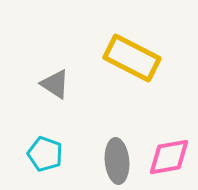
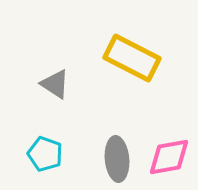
gray ellipse: moved 2 px up
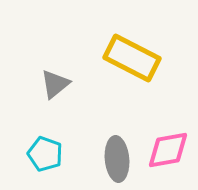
gray triangle: rotated 48 degrees clockwise
pink diamond: moved 1 px left, 7 px up
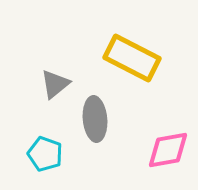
gray ellipse: moved 22 px left, 40 px up
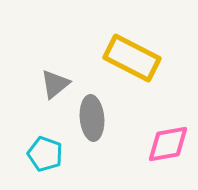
gray ellipse: moved 3 px left, 1 px up
pink diamond: moved 6 px up
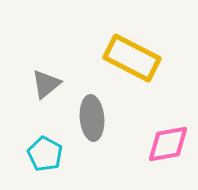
gray triangle: moved 9 px left
cyan pentagon: rotated 8 degrees clockwise
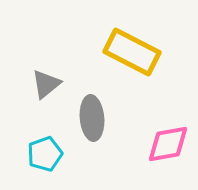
yellow rectangle: moved 6 px up
cyan pentagon: rotated 24 degrees clockwise
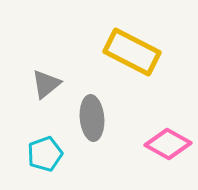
pink diamond: rotated 39 degrees clockwise
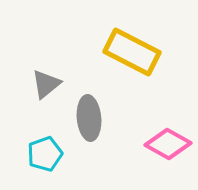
gray ellipse: moved 3 px left
